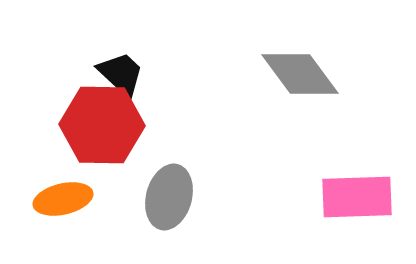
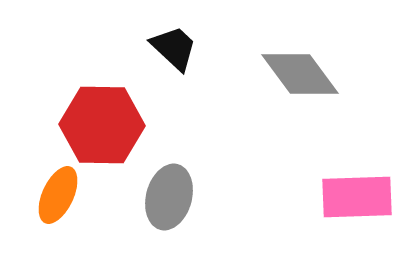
black trapezoid: moved 53 px right, 26 px up
orange ellipse: moved 5 px left, 4 px up; rotated 52 degrees counterclockwise
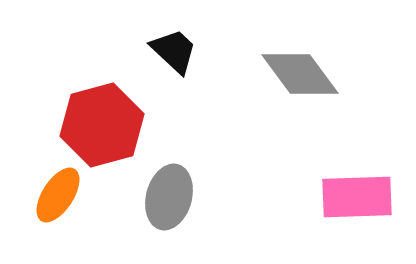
black trapezoid: moved 3 px down
red hexagon: rotated 16 degrees counterclockwise
orange ellipse: rotated 8 degrees clockwise
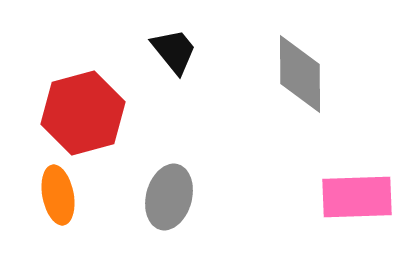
black trapezoid: rotated 8 degrees clockwise
gray diamond: rotated 36 degrees clockwise
red hexagon: moved 19 px left, 12 px up
orange ellipse: rotated 44 degrees counterclockwise
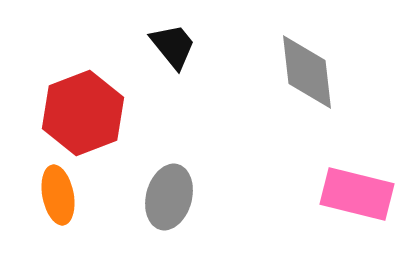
black trapezoid: moved 1 px left, 5 px up
gray diamond: moved 7 px right, 2 px up; rotated 6 degrees counterclockwise
red hexagon: rotated 6 degrees counterclockwise
pink rectangle: moved 3 px up; rotated 16 degrees clockwise
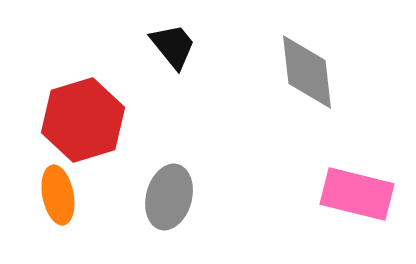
red hexagon: moved 7 px down; rotated 4 degrees clockwise
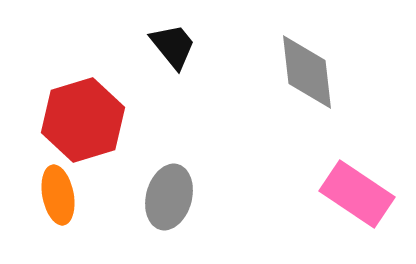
pink rectangle: rotated 20 degrees clockwise
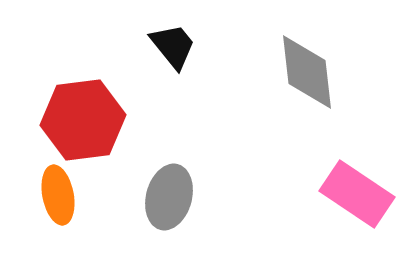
red hexagon: rotated 10 degrees clockwise
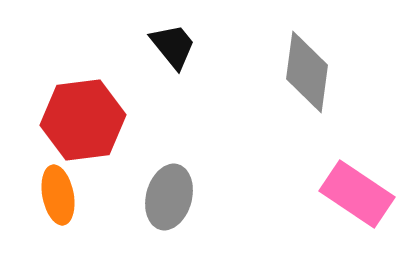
gray diamond: rotated 14 degrees clockwise
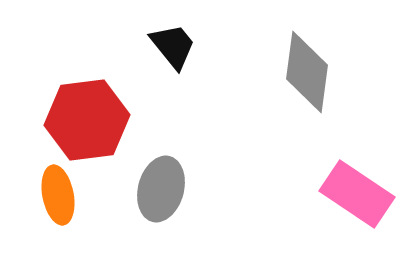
red hexagon: moved 4 px right
gray ellipse: moved 8 px left, 8 px up
